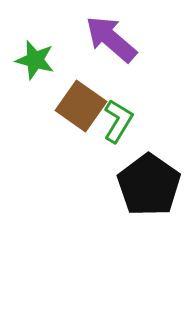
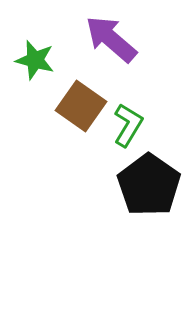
green L-shape: moved 10 px right, 4 px down
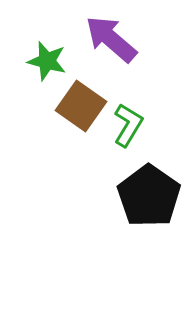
green star: moved 12 px right, 1 px down
black pentagon: moved 11 px down
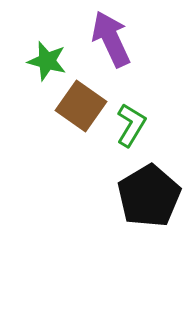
purple arrow: rotated 24 degrees clockwise
green L-shape: moved 3 px right
black pentagon: rotated 6 degrees clockwise
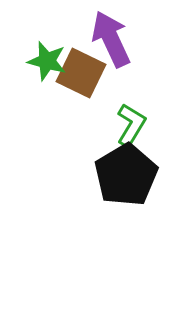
brown square: moved 33 px up; rotated 9 degrees counterclockwise
black pentagon: moved 23 px left, 21 px up
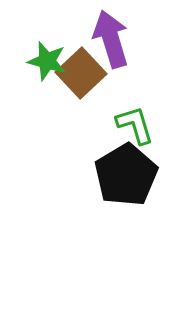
purple arrow: rotated 8 degrees clockwise
brown square: rotated 21 degrees clockwise
green L-shape: moved 4 px right; rotated 48 degrees counterclockwise
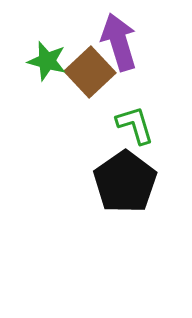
purple arrow: moved 8 px right, 3 px down
brown square: moved 9 px right, 1 px up
black pentagon: moved 1 px left, 7 px down; rotated 4 degrees counterclockwise
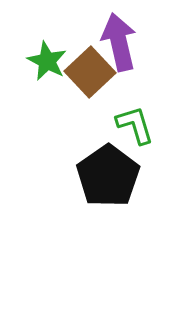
purple arrow: rotated 4 degrees clockwise
green star: rotated 12 degrees clockwise
black pentagon: moved 17 px left, 6 px up
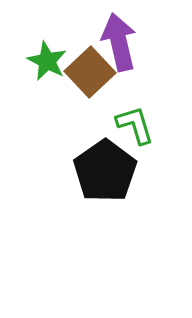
black pentagon: moved 3 px left, 5 px up
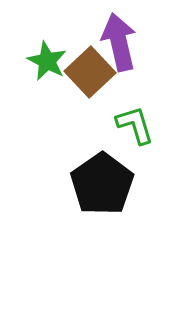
black pentagon: moved 3 px left, 13 px down
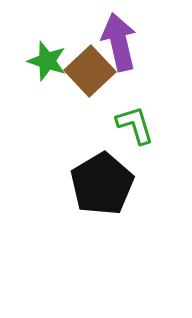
green star: rotated 9 degrees counterclockwise
brown square: moved 1 px up
black pentagon: rotated 4 degrees clockwise
